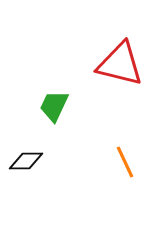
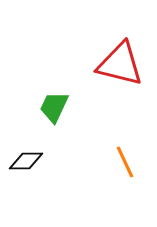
green trapezoid: moved 1 px down
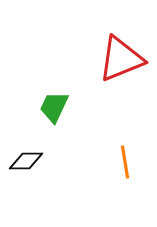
red triangle: moved 1 px right, 5 px up; rotated 36 degrees counterclockwise
orange line: rotated 16 degrees clockwise
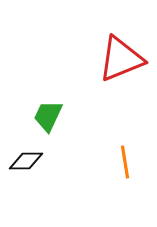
green trapezoid: moved 6 px left, 9 px down
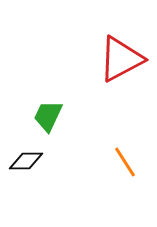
red triangle: rotated 6 degrees counterclockwise
orange line: rotated 24 degrees counterclockwise
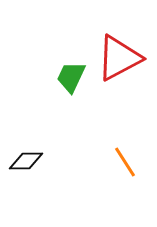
red triangle: moved 2 px left, 1 px up
green trapezoid: moved 23 px right, 39 px up
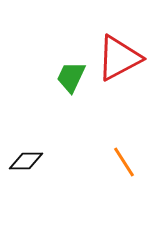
orange line: moved 1 px left
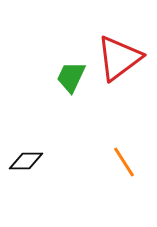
red triangle: rotated 9 degrees counterclockwise
